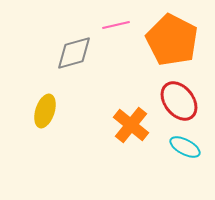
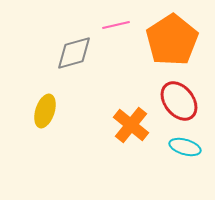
orange pentagon: rotated 12 degrees clockwise
cyan ellipse: rotated 12 degrees counterclockwise
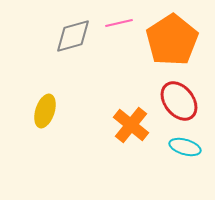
pink line: moved 3 px right, 2 px up
gray diamond: moved 1 px left, 17 px up
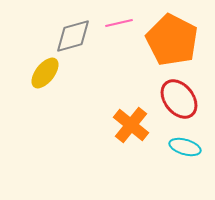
orange pentagon: rotated 12 degrees counterclockwise
red ellipse: moved 2 px up
yellow ellipse: moved 38 px up; rotated 20 degrees clockwise
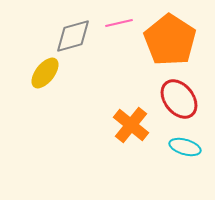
orange pentagon: moved 2 px left; rotated 6 degrees clockwise
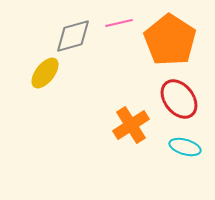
orange cross: rotated 18 degrees clockwise
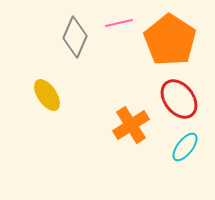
gray diamond: moved 2 px right, 1 px down; rotated 51 degrees counterclockwise
yellow ellipse: moved 2 px right, 22 px down; rotated 72 degrees counterclockwise
cyan ellipse: rotated 68 degrees counterclockwise
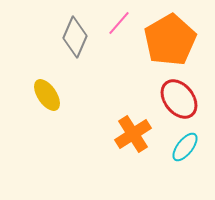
pink line: rotated 36 degrees counterclockwise
orange pentagon: rotated 9 degrees clockwise
orange cross: moved 2 px right, 9 px down
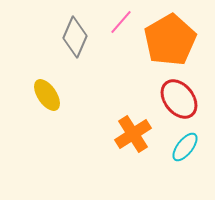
pink line: moved 2 px right, 1 px up
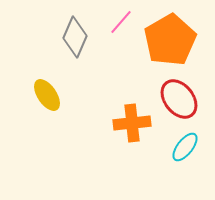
orange cross: moved 1 px left, 11 px up; rotated 27 degrees clockwise
